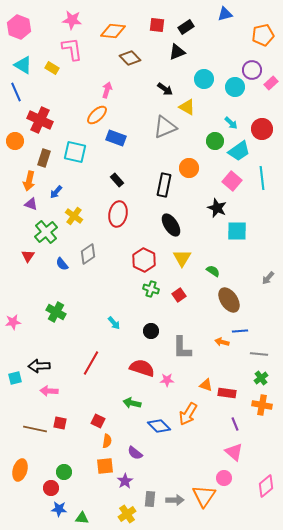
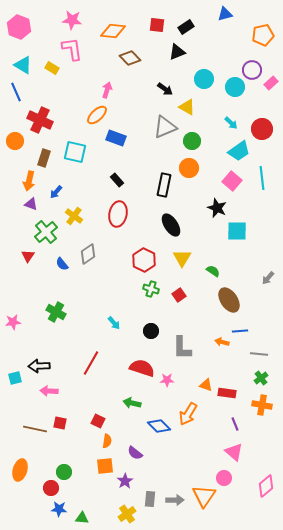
green circle at (215, 141): moved 23 px left
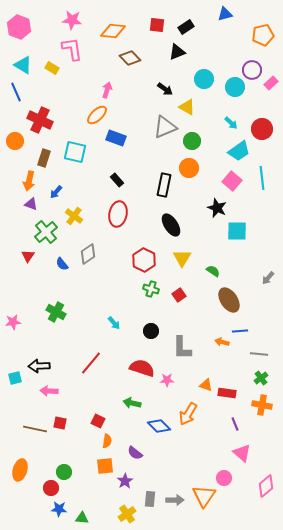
red line at (91, 363): rotated 10 degrees clockwise
pink triangle at (234, 452): moved 8 px right, 1 px down
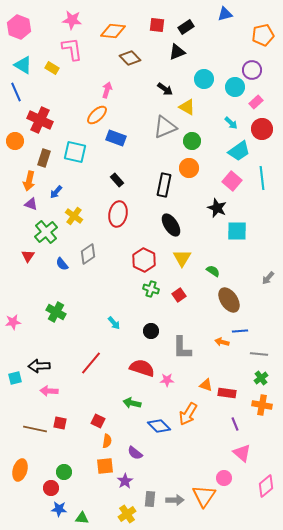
pink rectangle at (271, 83): moved 15 px left, 19 px down
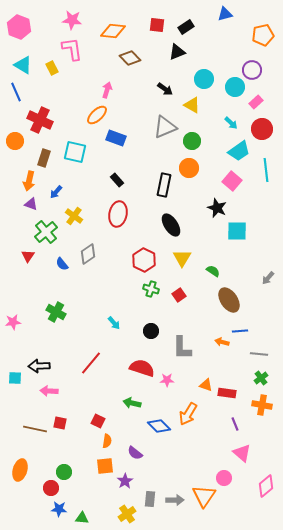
yellow rectangle at (52, 68): rotated 32 degrees clockwise
yellow triangle at (187, 107): moved 5 px right, 2 px up
cyan line at (262, 178): moved 4 px right, 8 px up
cyan square at (15, 378): rotated 16 degrees clockwise
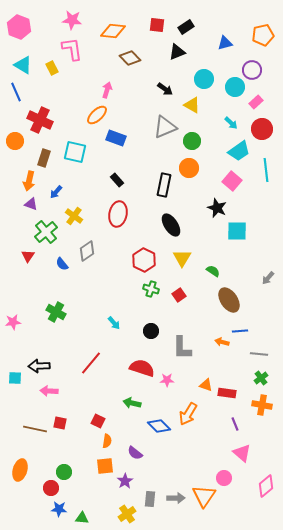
blue triangle at (225, 14): moved 29 px down
gray diamond at (88, 254): moved 1 px left, 3 px up
gray arrow at (175, 500): moved 1 px right, 2 px up
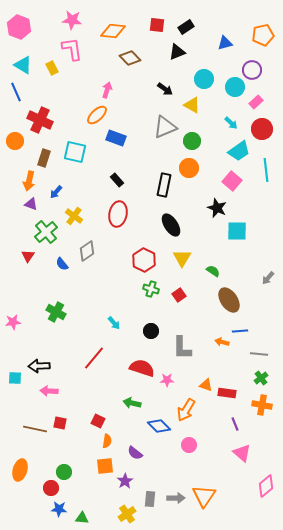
red line at (91, 363): moved 3 px right, 5 px up
orange arrow at (188, 414): moved 2 px left, 4 px up
pink circle at (224, 478): moved 35 px left, 33 px up
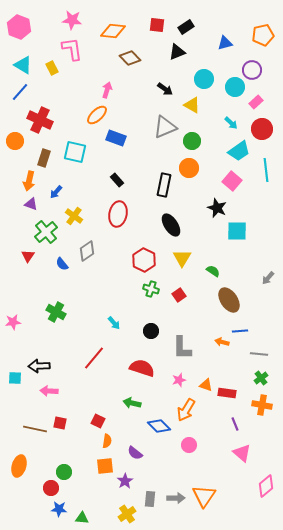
blue line at (16, 92): moved 4 px right; rotated 66 degrees clockwise
pink star at (167, 380): moved 12 px right; rotated 16 degrees counterclockwise
orange ellipse at (20, 470): moved 1 px left, 4 px up
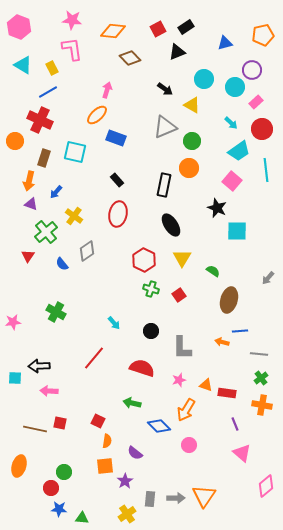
red square at (157, 25): moved 1 px right, 4 px down; rotated 35 degrees counterclockwise
blue line at (20, 92): moved 28 px right; rotated 18 degrees clockwise
brown ellipse at (229, 300): rotated 50 degrees clockwise
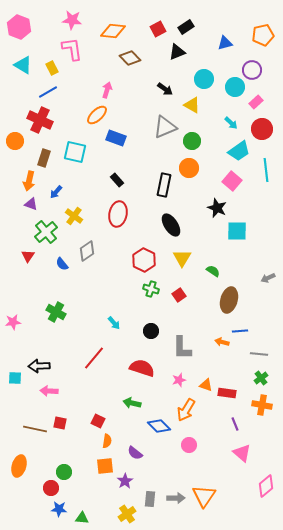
gray arrow at (268, 278): rotated 24 degrees clockwise
